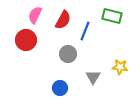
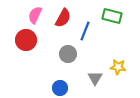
red semicircle: moved 2 px up
yellow star: moved 2 px left
gray triangle: moved 2 px right, 1 px down
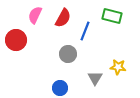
red circle: moved 10 px left
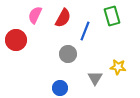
green rectangle: rotated 60 degrees clockwise
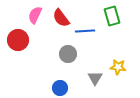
red semicircle: moved 2 px left; rotated 114 degrees clockwise
blue line: rotated 66 degrees clockwise
red circle: moved 2 px right
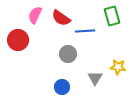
red semicircle: rotated 18 degrees counterclockwise
blue circle: moved 2 px right, 1 px up
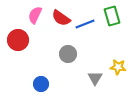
blue line: moved 7 px up; rotated 18 degrees counterclockwise
blue circle: moved 21 px left, 3 px up
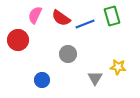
blue circle: moved 1 px right, 4 px up
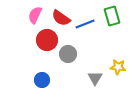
red circle: moved 29 px right
